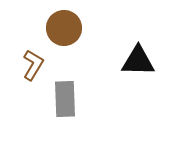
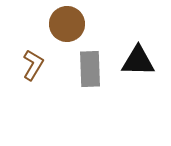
brown circle: moved 3 px right, 4 px up
gray rectangle: moved 25 px right, 30 px up
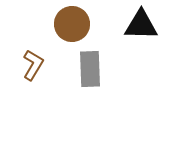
brown circle: moved 5 px right
black triangle: moved 3 px right, 36 px up
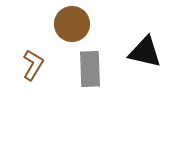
black triangle: moved 4 px right, 27 px down; rotated 12 degrees clockwise
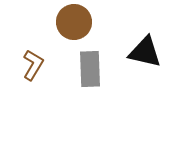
brown circle: moved 2 px right, 2 px up
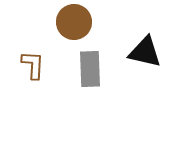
brown L-shape: rotated 28 degrees counterclockwise
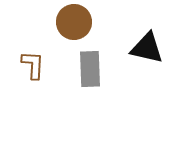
black triangle: moved 2 px right, 4 px up
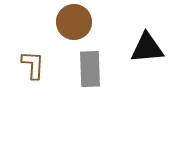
black triangle: rotated 18 degrees counterclockwise
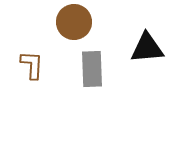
brown L-shape: moved 1 px left
gray rectangle: moved 2 px right
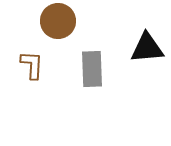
brown circle: moved 16 px left, 1 px up
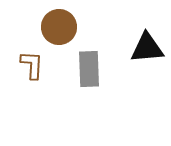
brown circle: moved 1 px right, 6 px down
gray rectangle: moved 3 px left
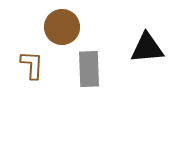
brown circle: moved 3 px right
